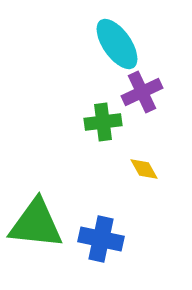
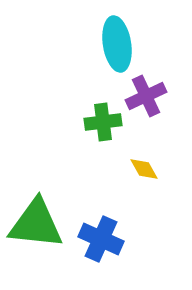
cyan ellipse: rotated 26 degrees clockwise
purple cross: moved 4 px right, 4 px down
blue cross: rotated 12 degrees clockwise
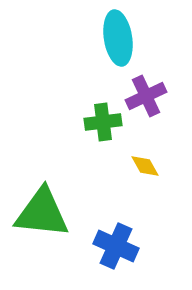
cyan ellipse: moved 1 px right, 6 px up
yellow diamond: moved 1 px right, 3 px up
green triangle: moved 6 px right, 11 px up
blue cross: moved 15 px right, 7 px down
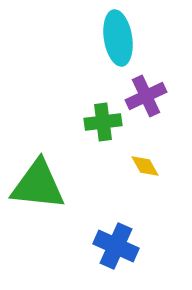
green triangle: moved 4 px left, 28 px up
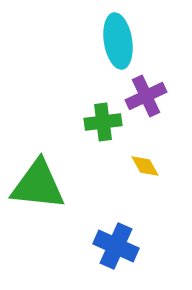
cyan ellipse: moved 3 px down
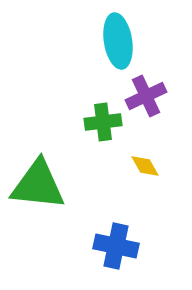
blue cross: rotated 12 degrees counterclockwise
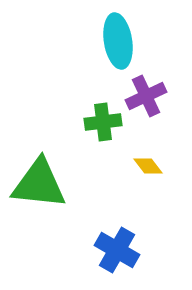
yellow diamond: moved 3 px right; rotated 8 degrees counterclockwise
green triangle: moved 1 px right, 1 px up
blue cross: moved 1 px right, 4 px down; rotated 18 degrees clockwise
